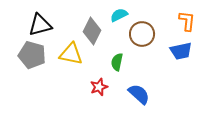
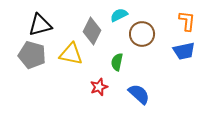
blue trapezoid: moved 3 px right
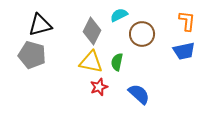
yellow triangle: moved 20 px right, 8 px down
